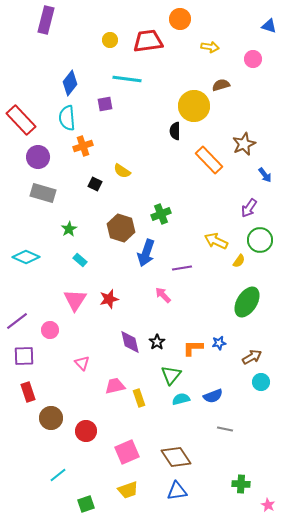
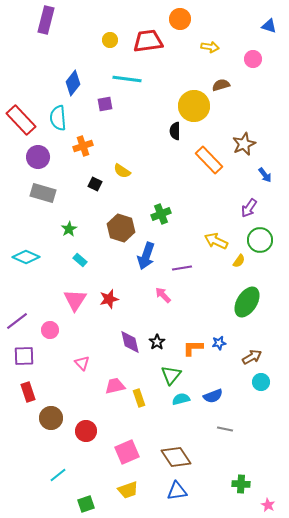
blue diamond at (70, 83): moved 3 px right
cyan semicircle at (67, 118): moved 9 px left
blue arrow at (146, 253): moved 3 px down
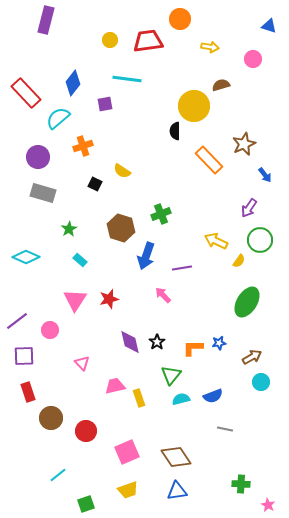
cyan semicircle at (58, 118): rotated 55 degrees clockwise
red rectangle at (21, 120): moved 5 px right, 27 px up
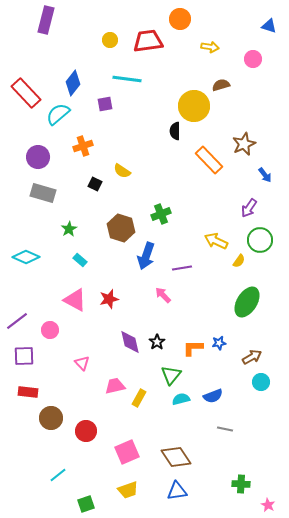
cyan semicircle at (58, 118): moved 4 px up
pink triangle at (75, 300): rotated 35 degrees counterclockwise
red rectangle at (28, 392): rotated 66 degrees counterclockwise
yellow rectangle at (139, 398): rotated 48 degrees clockwise
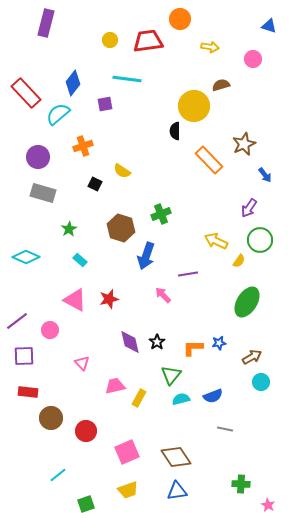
purple rectangle at (46, 20): moved 3 px down
purple line at (182, 268): moved 6 px right, 6 px down
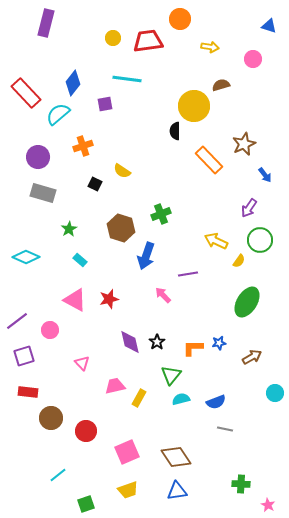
yellow circle at (110, 40): moved 3 px right, 2 px up
purple square at (24, 356): rotated 15 degrees counterclockwise
cyan circle at (261, 382): moved 14 px right, 11 px down
blue semicircle at (213, 396): moved 3 px right, 6 px down
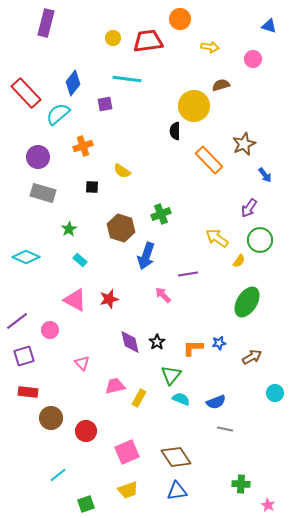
black square at (95, 184): moved 3 px left, 3 px down; rotated 24 degrees counterclockwise
yellow arrow at (216, 241): moved 1 px right, 3 px up; rotated 10 degrees clockwise
cyan semicircle at (181, 399): rotated 36 degrees clockwise
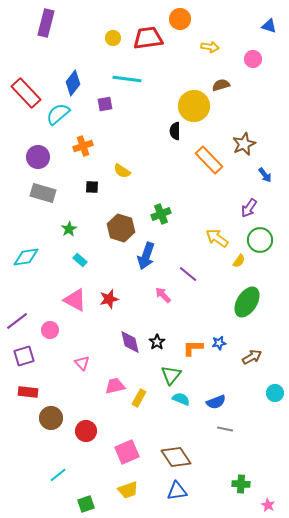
red trapezoid at (148, 41): moved 3 px up
cyan diamond at (26, 257): rotated 32 degrees counterclockwise
purple line at (188, 274): rotated 48 degrees clockwise
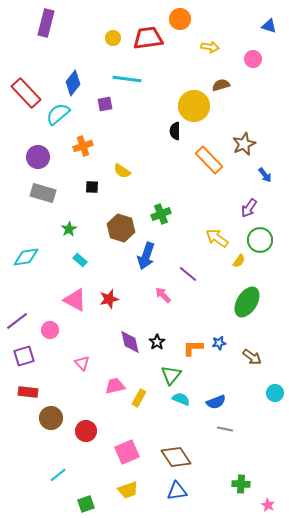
brown arrow at (252, 357): rotated 66 degrees clockwise
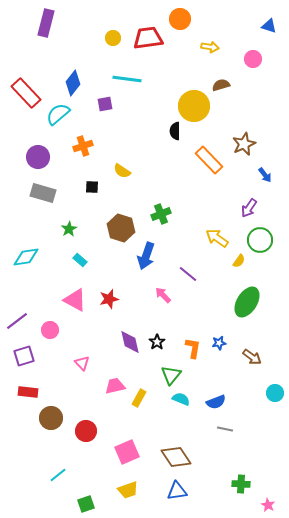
orange L-shape at (193, 348): rotated 100 degrees clockwise
